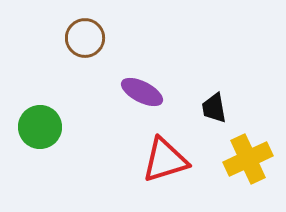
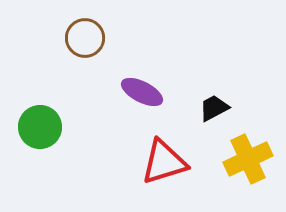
black trapezoid: rotated 72 degrees clockwise
red triangle: moved 1 px left, 2 px down
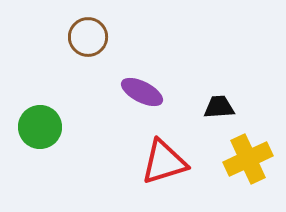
brown circle: moved 3 px right, 1 px up
black trapezoid: moved 5 px right, 1 px up; rotated 24 degrees clockwise
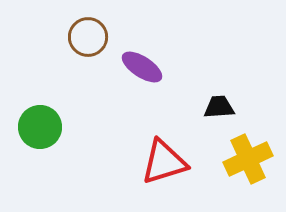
purple ellipse: moved 25 px up; rotated 6 degrees clockwise
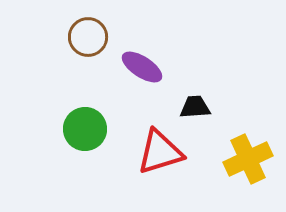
black trapezoid: moved 24 px left
green circle: moved 45 px right, 2 px down
red triangle: moved 4 px left, 10 px up
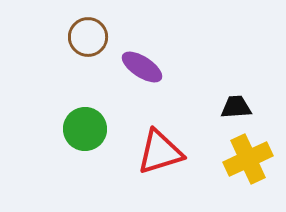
black trapezoid: moved 41 px right
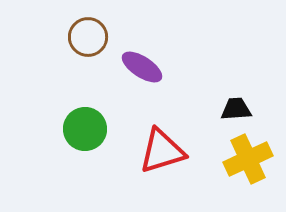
black trapezoid: moved 2 px down
red triangle: moved 2 px right, 1 px up
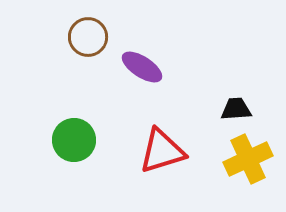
green circle: moved 11 px left, 11 px down
